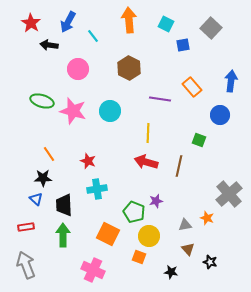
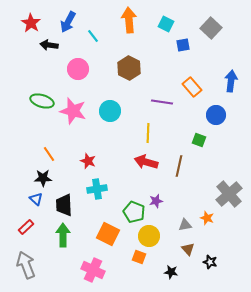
purple line at (160, 99): moved 2 px right, 3 px down
blue circle at (220, 115): moved 4 px left
red rectangle at (26, 227): rotated 35 degrees counterclockwise
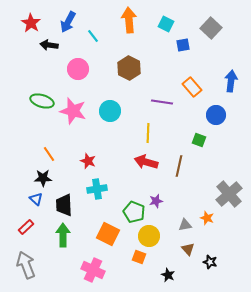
black star at (171, 272): moved 3 px left, 3 px down; rotated 16 degrees clockwise
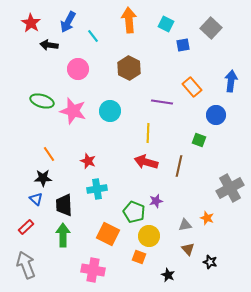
gray cross at (229, 194): moved 1 px right, 6 px up; rotated 12 degrees clockwise
pink cross at (93, 270): rotated 15 degrees counterclockwise
